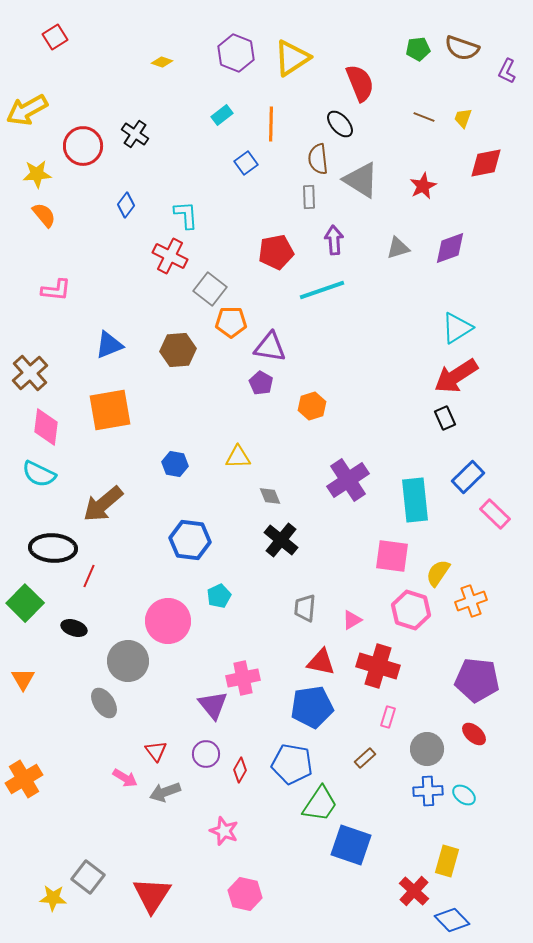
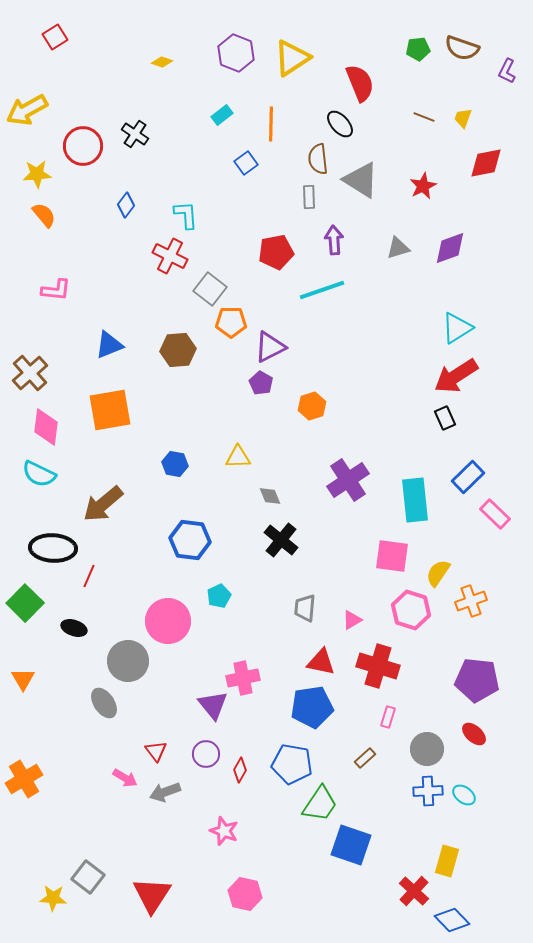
purple triangle at (270, 347): rotated 36 degrees counterclockwise
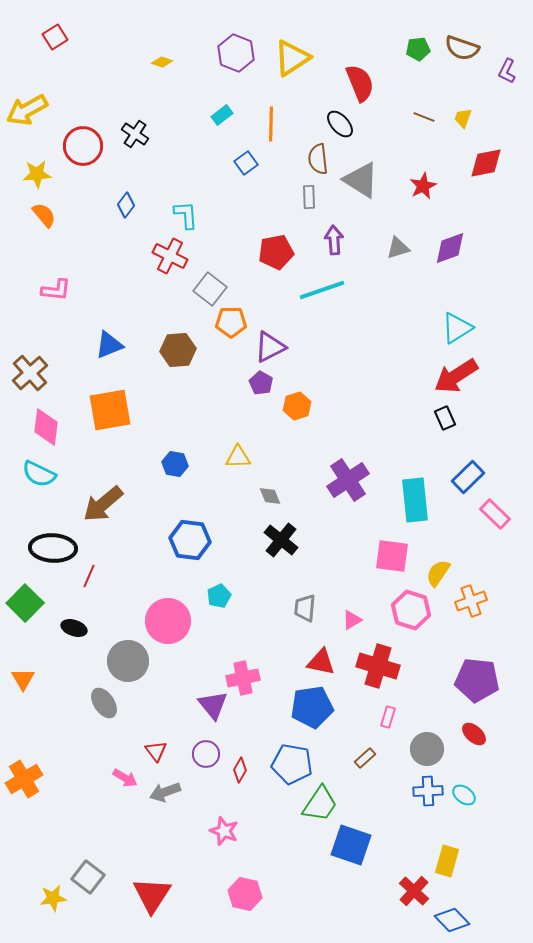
orange hexagon at (312, 406): moved 15 px left
yellow star at (53, 898): rotated 12 degrees counterclockwise
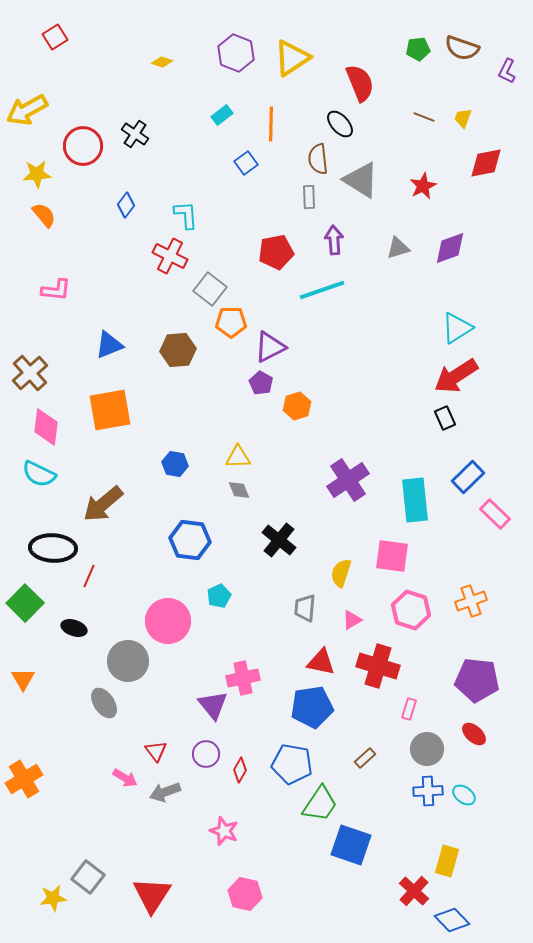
gray diamond at (270, 496): moved 31 px left, 6 px up
black cross at (281, 540): moved 2 px left
yellow semicircle at (438, 573): moved 97 px left; rotated 16 degrees counterclockwise
pink rectangle at (388, 717): moved 21 px right, 8 px up
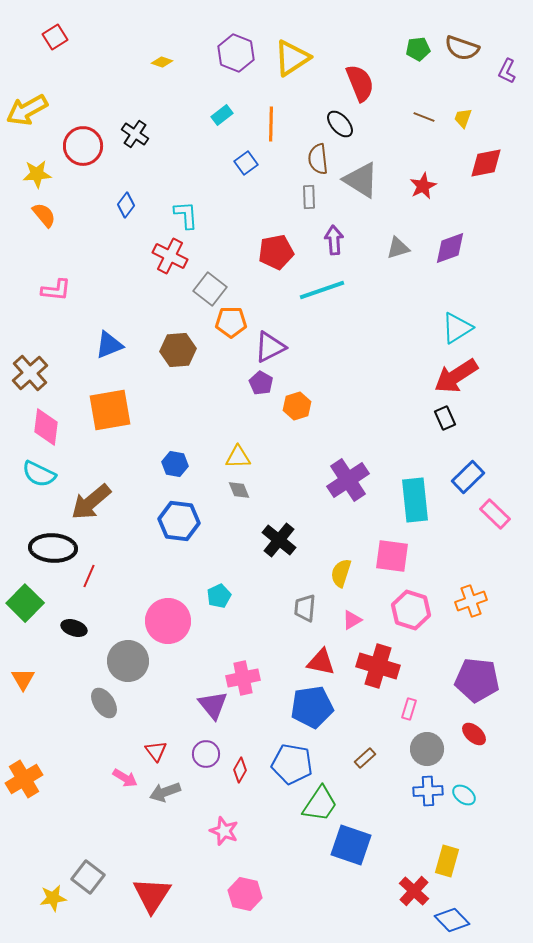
brown arrow at (103, 504): moved 12 px left, 2 px up
blue hexagon at (190, 540): moved 11 px left, 19 px up
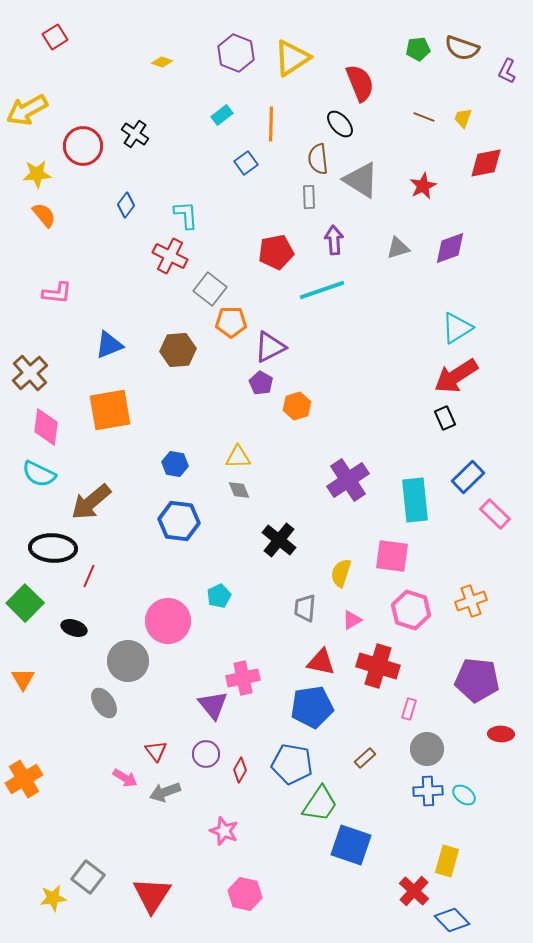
pink L-shape at (56, 290): moved 1 px right, 3 px down
red ellipse at (474, 734): moved 27 px right; rotated 40 degrees counterclockwise
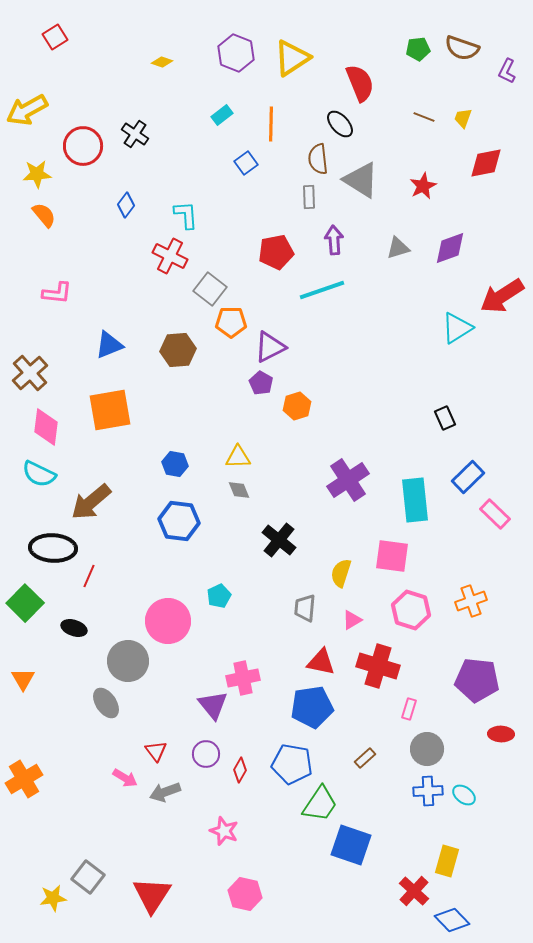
red arrow at (456, 376): moved 46 px right, 80 px up
gray ellipse at (104, 703): moved 2 px right
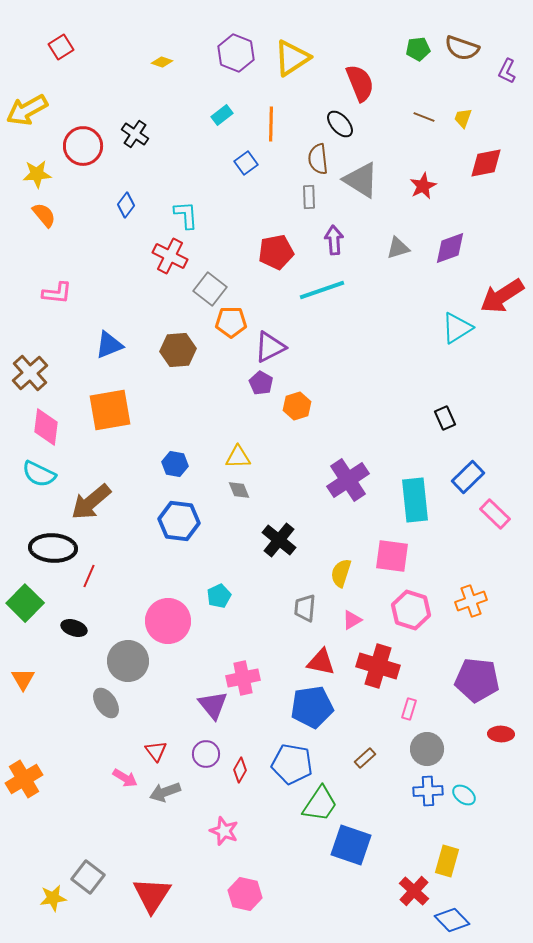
red square at (55, 37): moved 6 px right, 10 px down
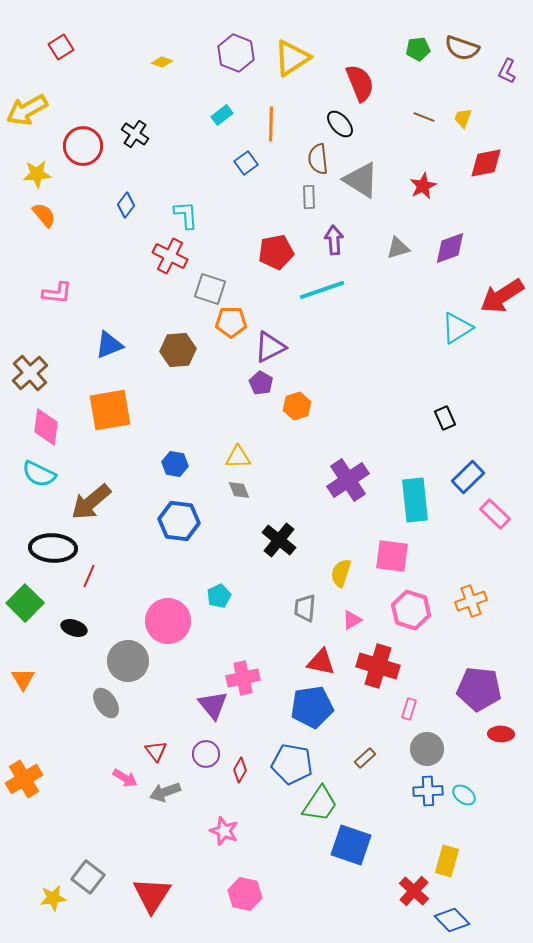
gray square at (210, 289): rotated 20 degrees counterclockwise
purple pentagon at (477, 680): moved 2 px right, 9 px down
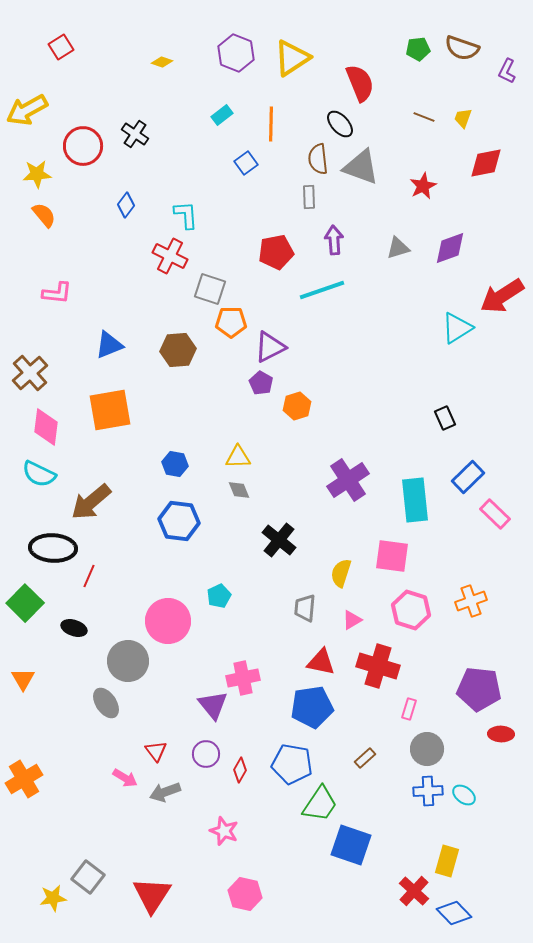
gray triangle at (361, 180): moved 13 px up; rotated 12 degrees counterclockwise
blue diamond at (452, 920): moved 2 px right, 7 px up
